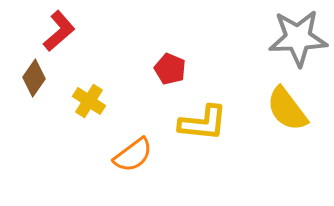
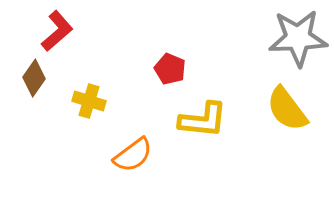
red L-shape: moved 2 px left
yellow cross: rotated 16 degrees counterclockwise
yellow L-shape: moved 3 px up
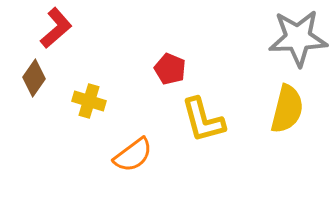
red L-shape: moved 1 px left, 3 px up
yellow semicircle: rotated 129 degrees counterclockwise
yellow L-shape: rotated 69 degrees clockwise
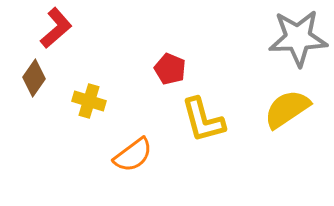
yellow semicircle: rotated 138 degrees counterclockwise
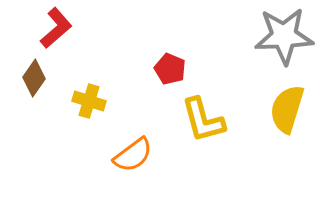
gray star: moved 14 px left, 2 px up
yellow semicircle: rotated 39 degrees counterclockwise
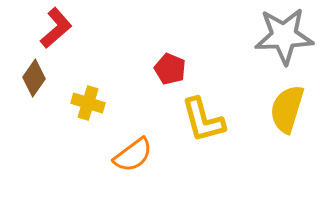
yellow cross: moved 1 px left, 2 px down
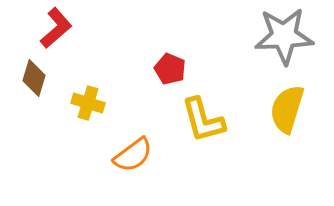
brown diamond: rotated 18 degrees counterclockwise
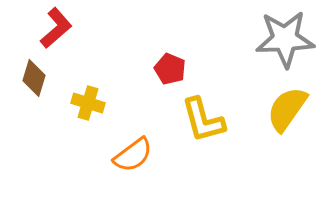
gray star: moved 1 px right, 3 px down
yellow semicircle: rotated 18 degrees clockwise
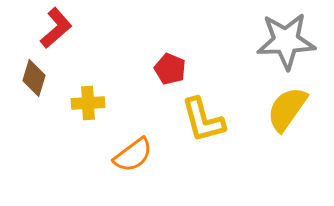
gray star: moved 1 px right, 2 px down
yellow cross: rotated 20 degrees counterclockwise
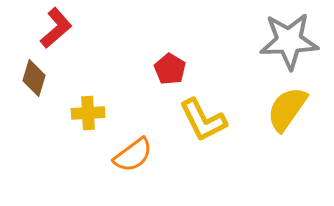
gray star: moved 3 px right
red pentagon: rotated 8 degrees clockwise
yellow cross: moved 10 px down
yellow L-shape: rotated 12 degrees counterclockwise
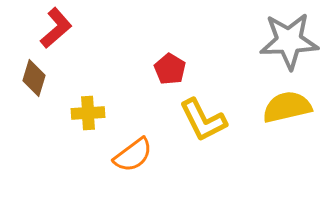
yellow semicircle: moved 2 px up; rotated 42 degrees clockwise
